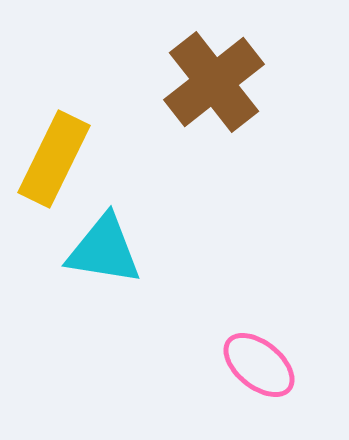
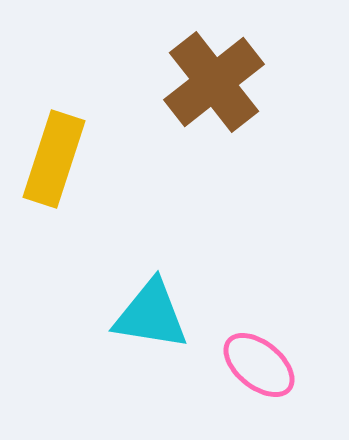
yellow rectangle: rotated 8 degrees counterclockwise
cyan triangle: moved 47 px right, 65 px down
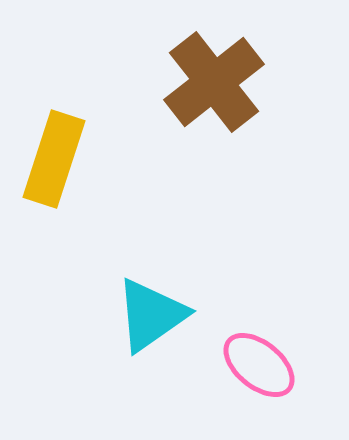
cyan triangle: rotated 44 degrees counterclockwise
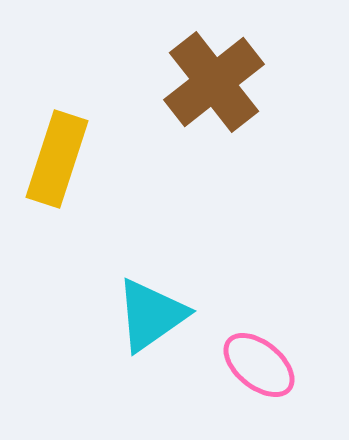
yellow rectangle: moved 3 px right
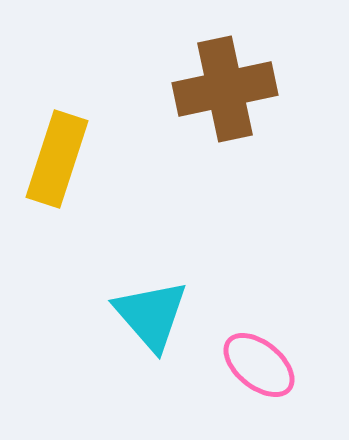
brown cross: moved 11 px right, 7 px down; rotated 26 degrees clockwise
cyan triangle: rotated 36 degrees counterclockwise
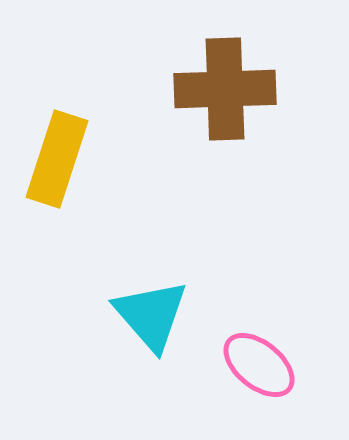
brown cross: rotated 10 degrees clockwise
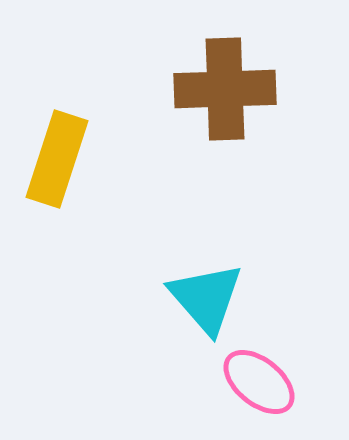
cyan triangle: moved 55 px right, 17 px up
pink ellipse: moved 17 px down
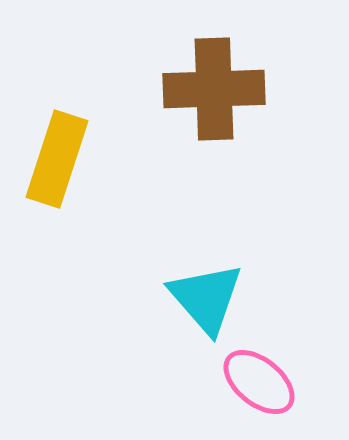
brown cross: moved 11 px left
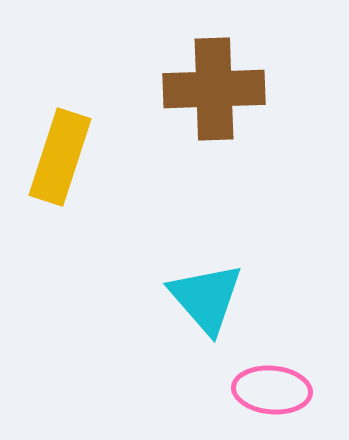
yellow rectangle: moved 3 px right, 2 px up
pink ellipse: moved 13 px right, 8 px down; rotated 34 degrees counterclockwise
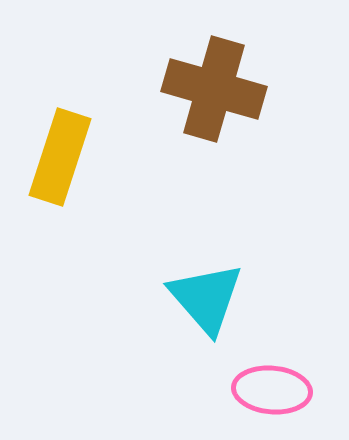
brown cross: rotated 18 degrees clockwise
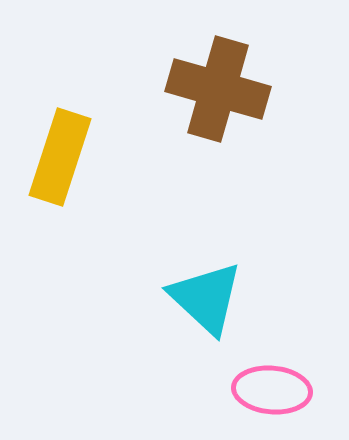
brown cross: moved 4 px right
cyan triangle: rotated 6 degrees counterclockwise
